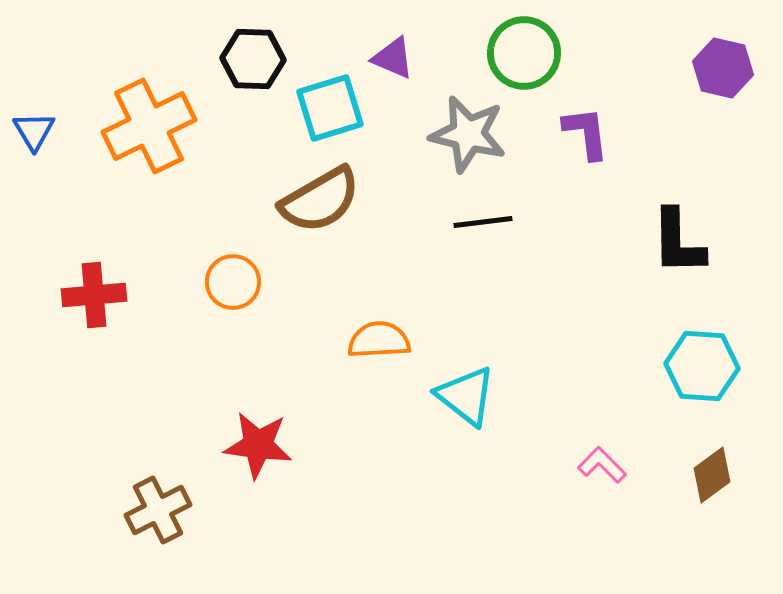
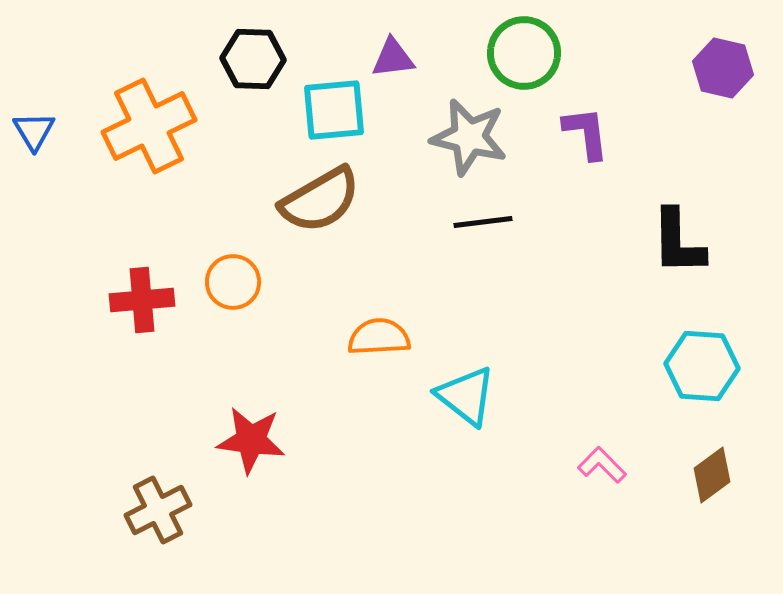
purple triangle: rotated 30 degrees counterclockwise
cyan square: moved 4 px right, 2 px down; rotated 12 degrees clockwise
gray star: moved 1 px right, 3 px down
red cross: moved 48 px right, 5 px down
orange semicircle: moved 3 px up
red star: moved 7 px left, 5 px up
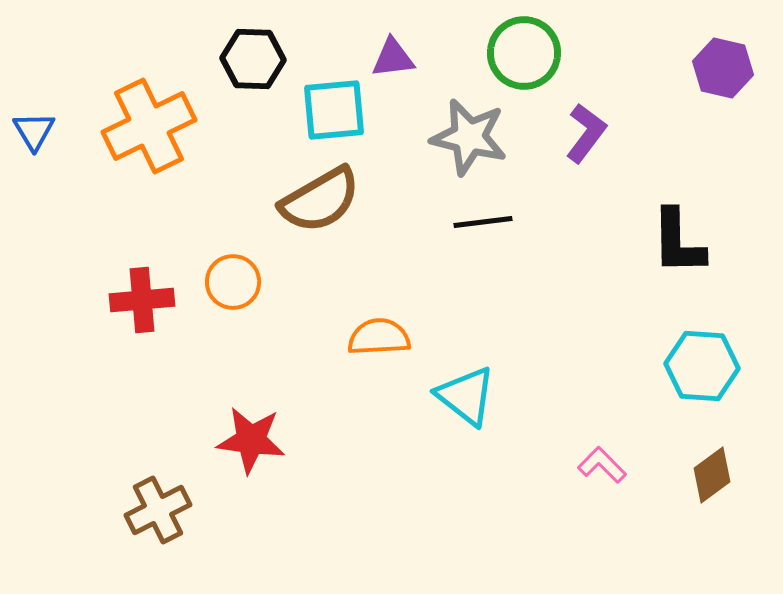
purple L-shape: rotated 44 degrees clockwise
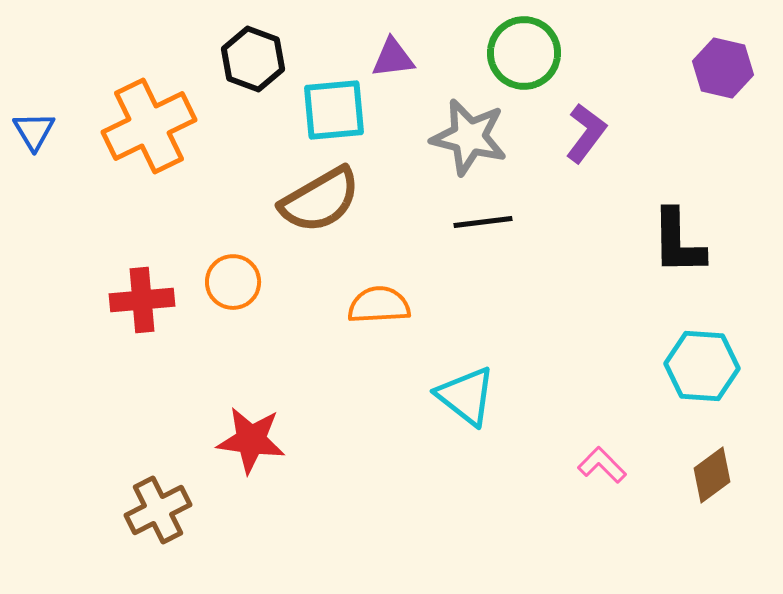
black hexagon: rotated 18 degrees clockwise
orange semicircle: moved 32 px up
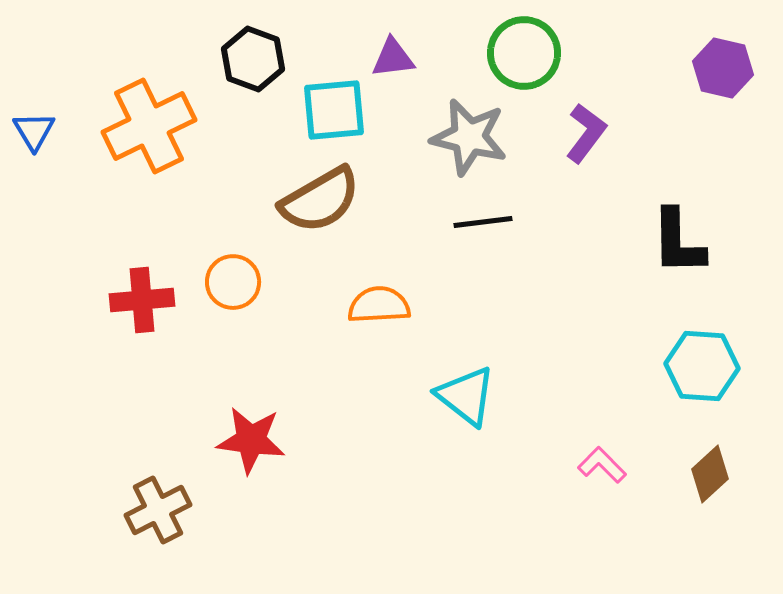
brown diamond: moved 2 px left, 1 px up; rotated 6 degrees counterclockwise
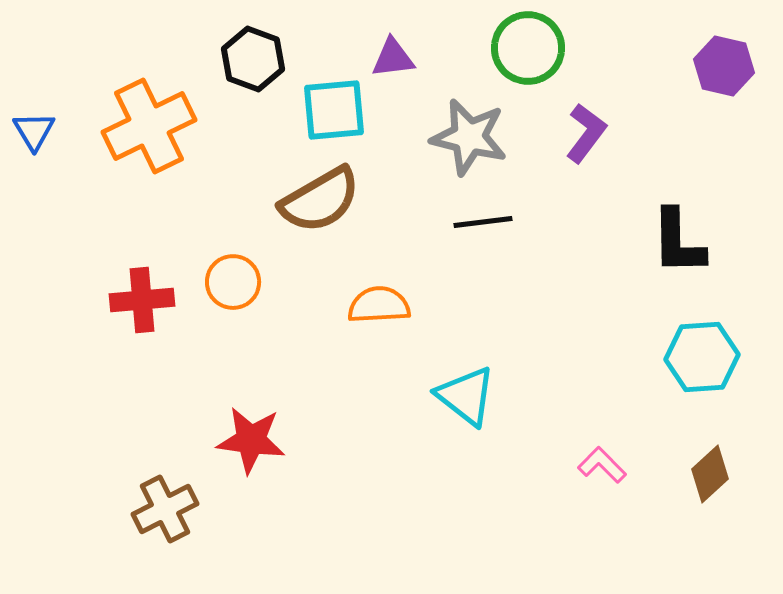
green circle: moved 4 px right, 5 px up
purple hexagon: moved 1 px right, 2 px up
cyan hexagon: moved 9 px up; rotated 8 degrees counterclockwise
brown cross: moved 7 px right, 1 px up
